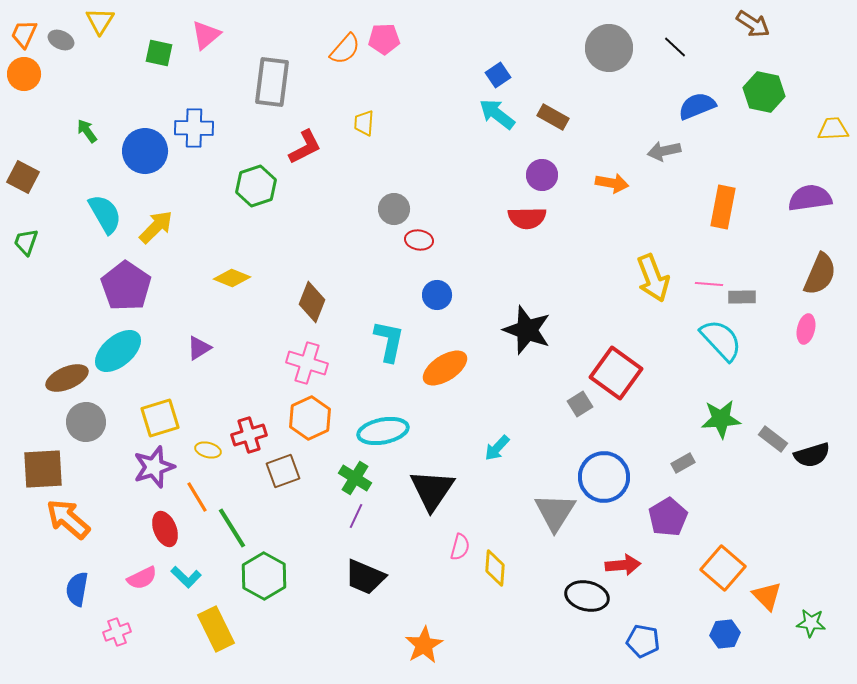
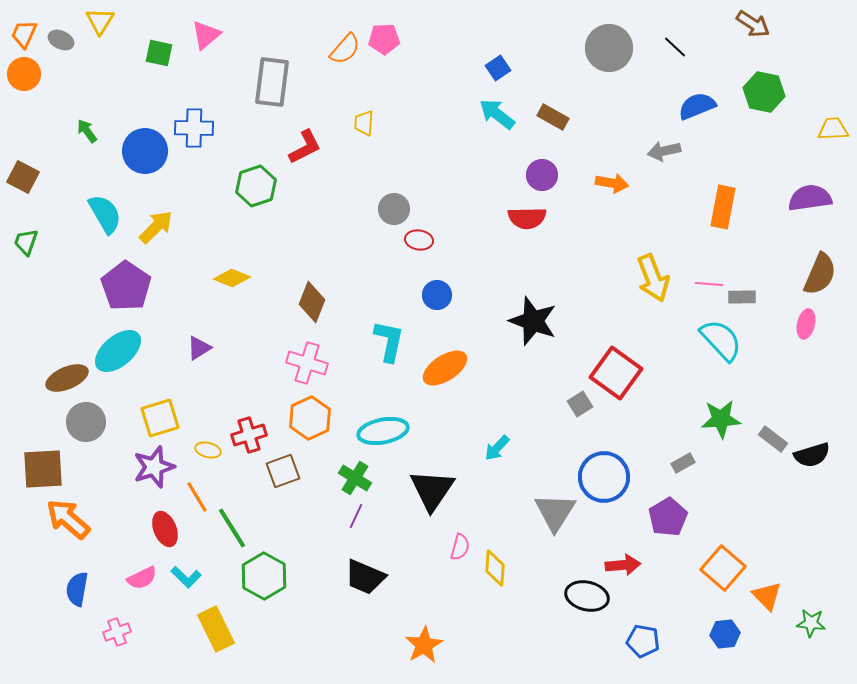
blue square at (498, 75): moved 7 px up
pink ellipse at (806, 329): moved 5 px up
black star at (527, 330): moved 6 px right, 9 px up
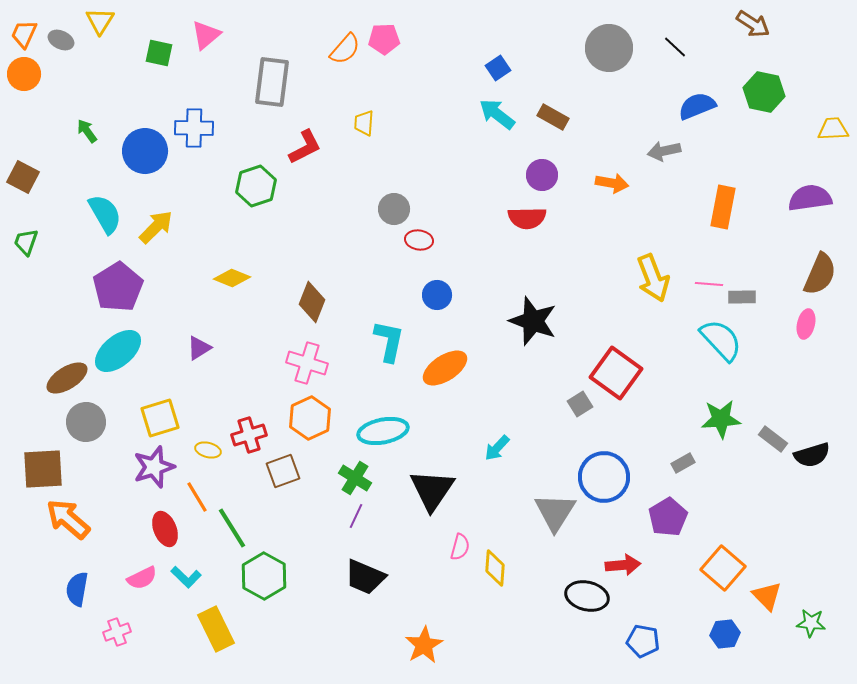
purple pentagon at (126, 286): moved 8 px left, 1 px down; rotated 6 degrees clockwise
brown ellipse at (67, 378): rotated 9 degrees counterclockwise
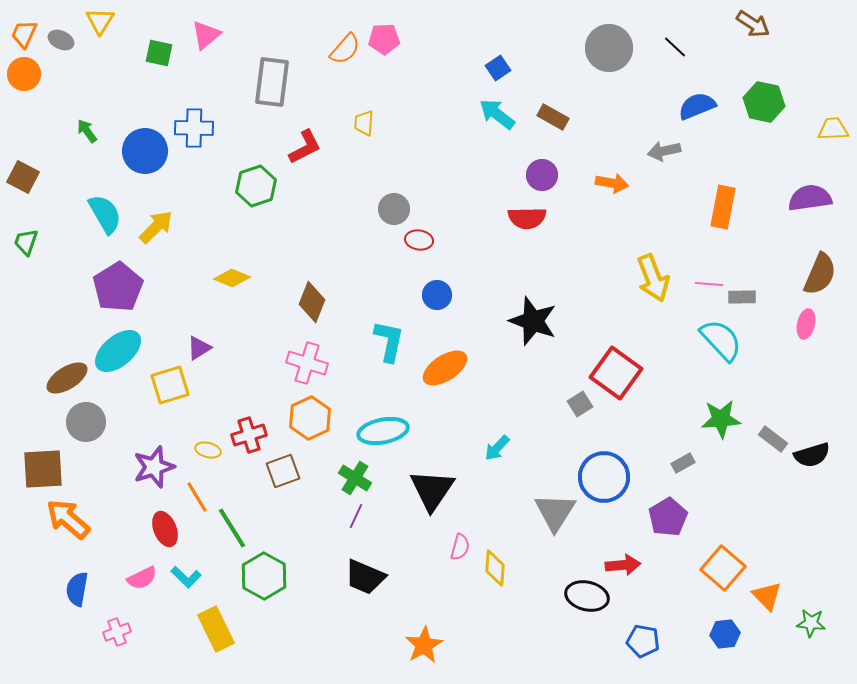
green hexagon at (764, 92): moved 10 px down
yellow square at (160, 418): moved 10 px right, 33 px up
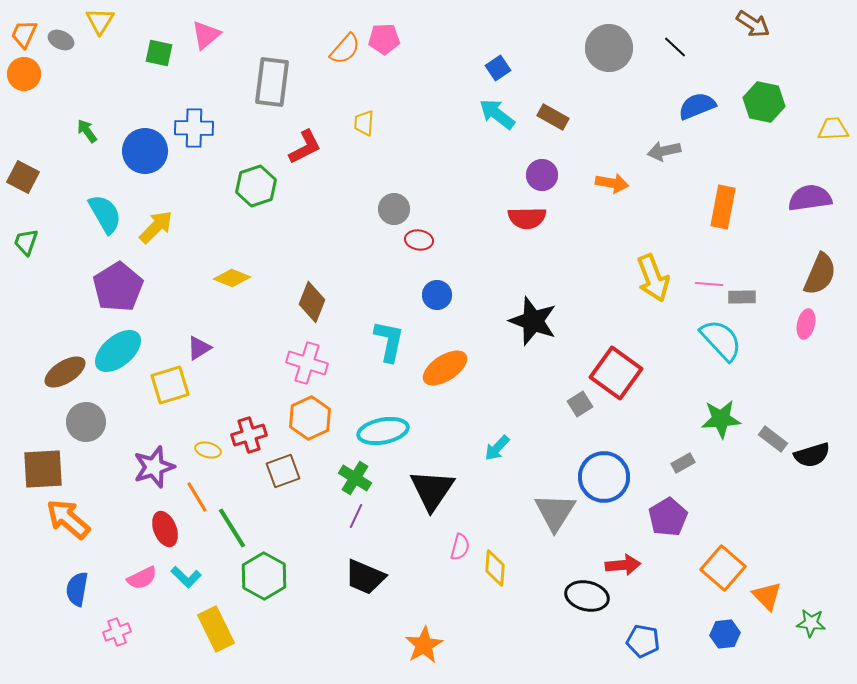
brown ellipse at (67, 378): moved 2 px left, 6 px up
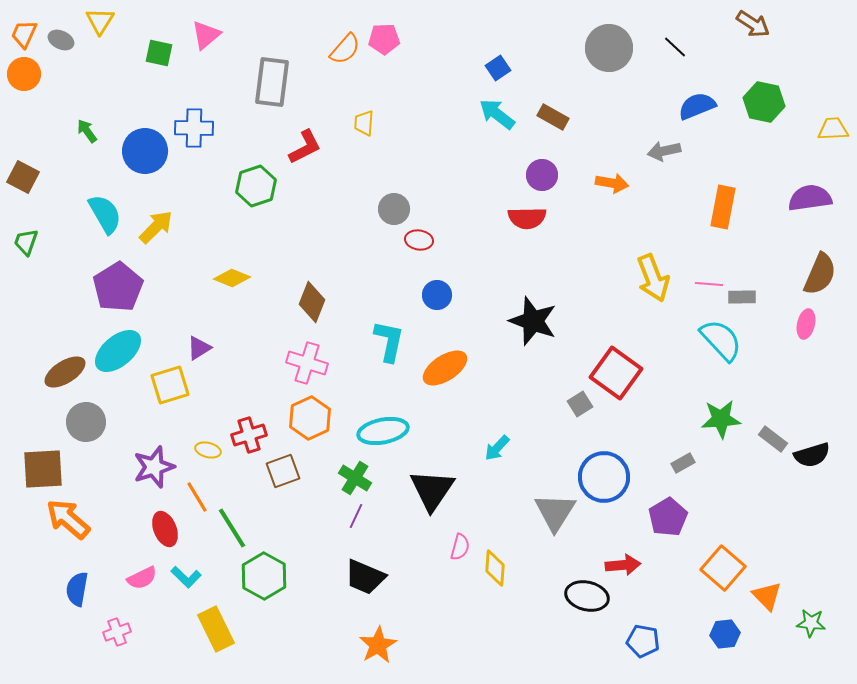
orange star at (424, 645): moved 46 px left
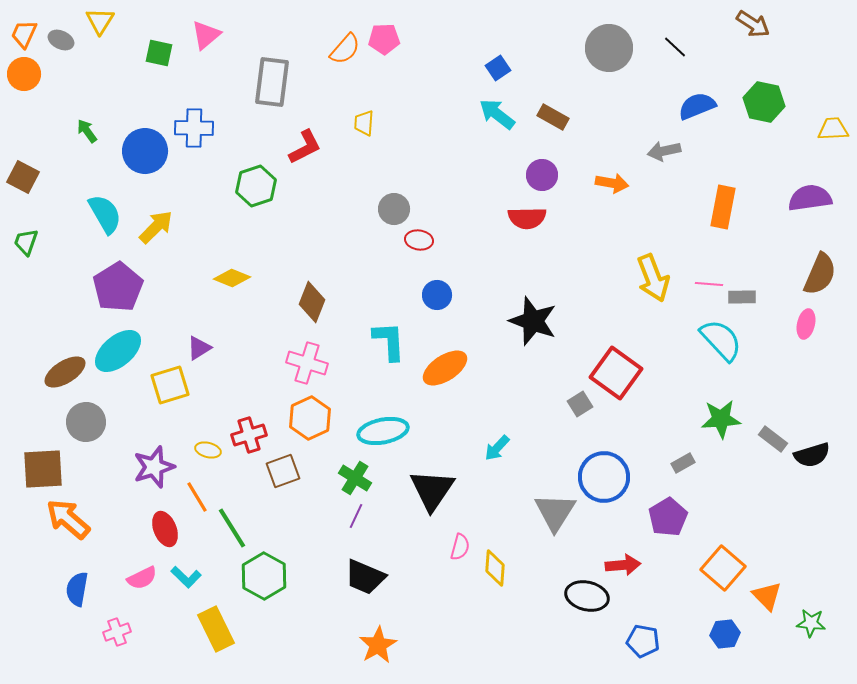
cyan L-shape at (389, 341): rotated 15 degrees counterclockwise
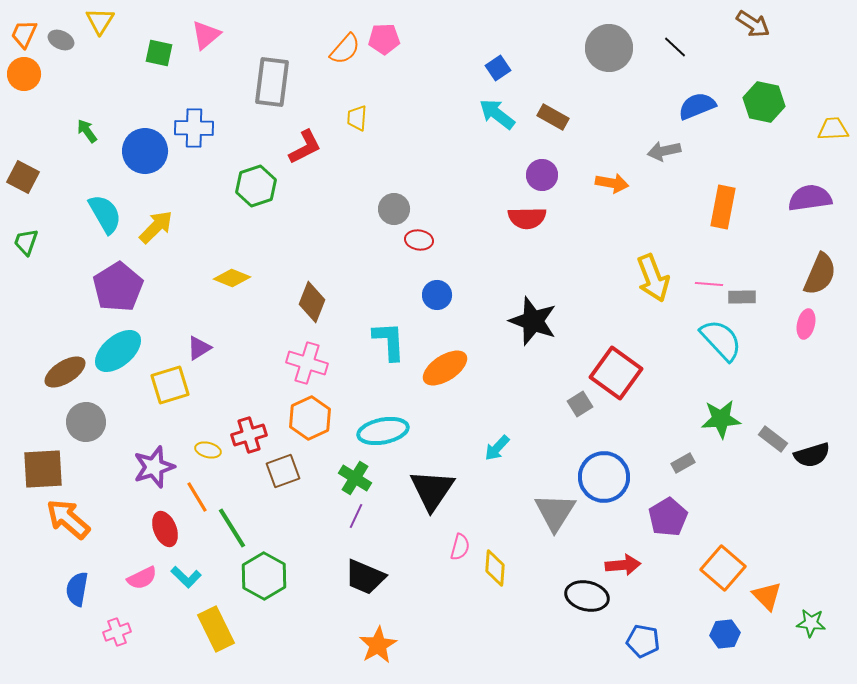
yellow trapezoid at (364, 123): moved 7 px left, 5 px up
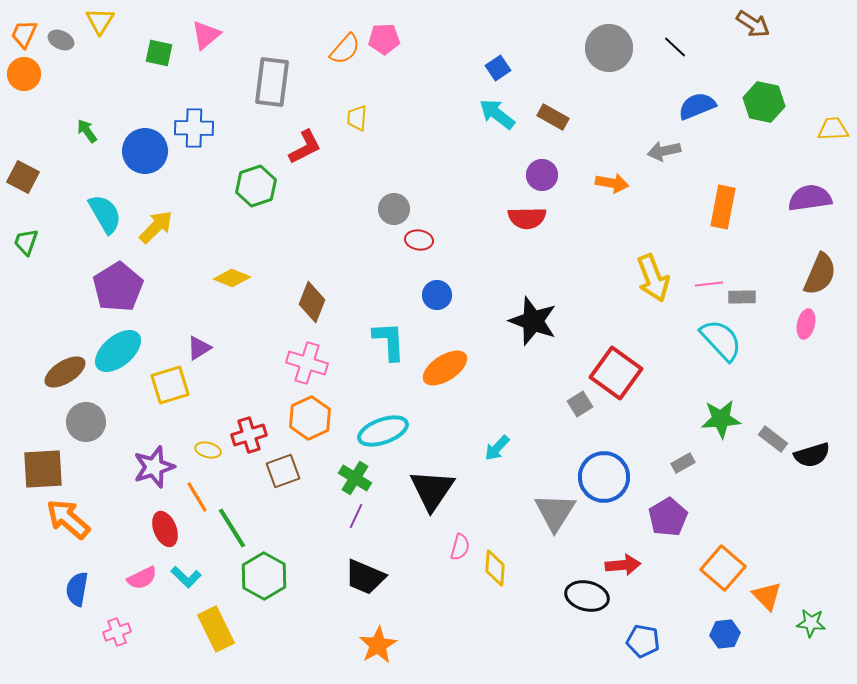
pink line at (709, 284): rotated 12 degrees counterclockwise
cyan ellipse at (383, 431): rotated 9 degrees counterclockwise
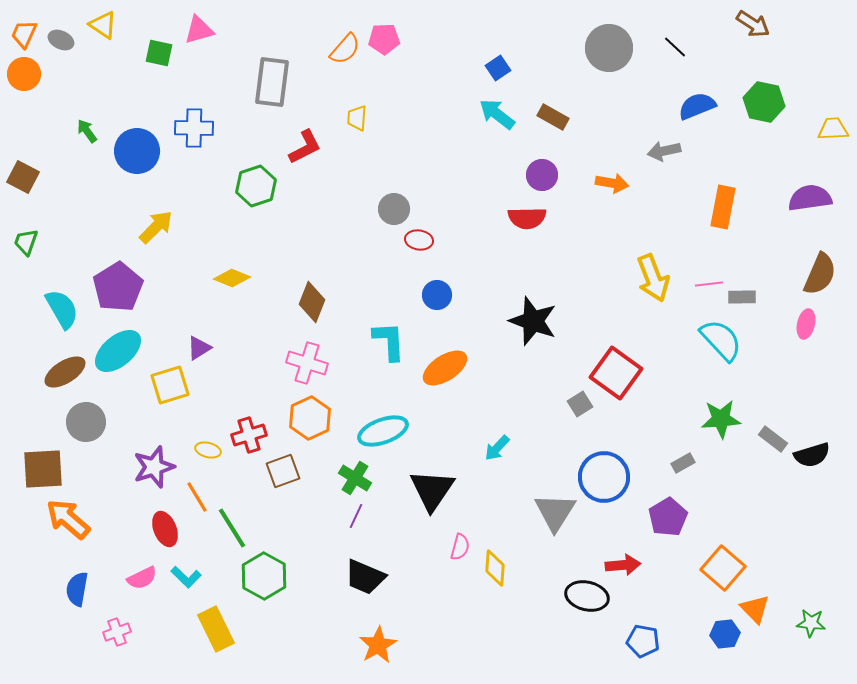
yellow triangle at (100, 21): moved 3 px right, 4 px down; rotated 28 degrees counterclockwise
pink triangle at (206, 35): moved 7 px left, 5 px up; rotated 24 degrees clockwise
blue circle at (145, 151): moved 8 px left
cyan semicircle at (105, 214): moved 43 px left, 95 px down
orange triangle at (767, 596): moved 12 px left, 13 px down
